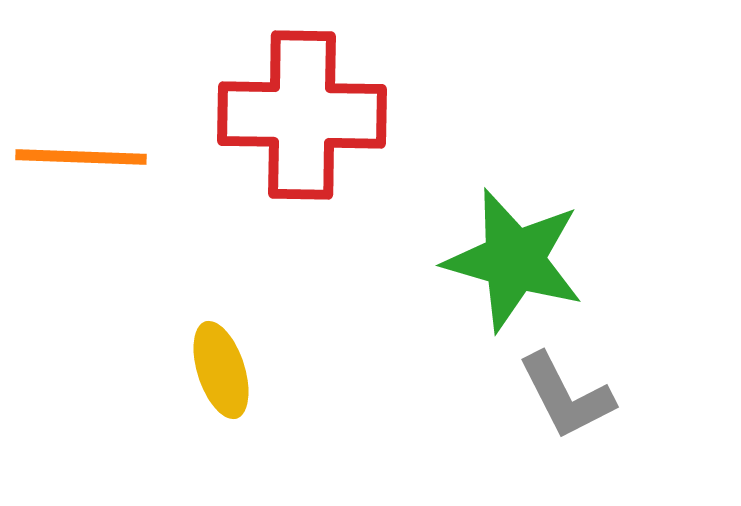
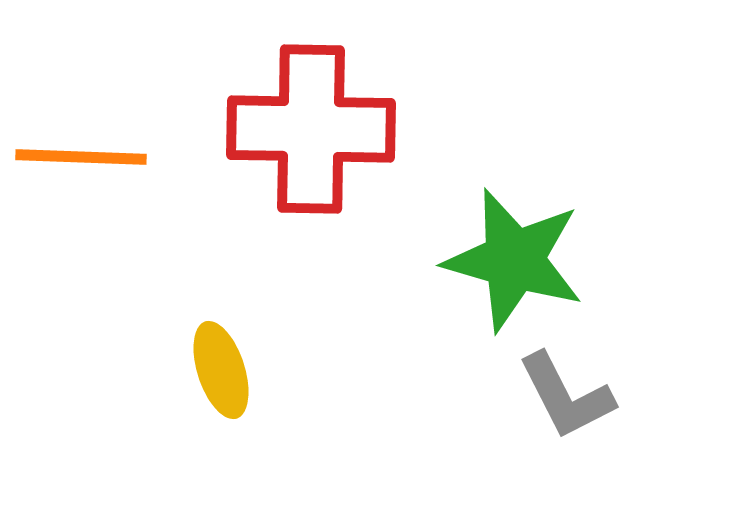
red cross: moved 9 px right, 14 px down
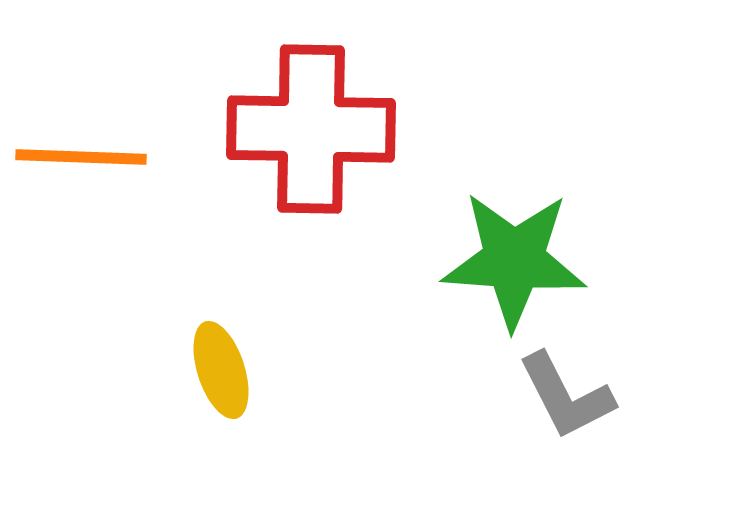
green star: rotated 12 degrees counterclockwise
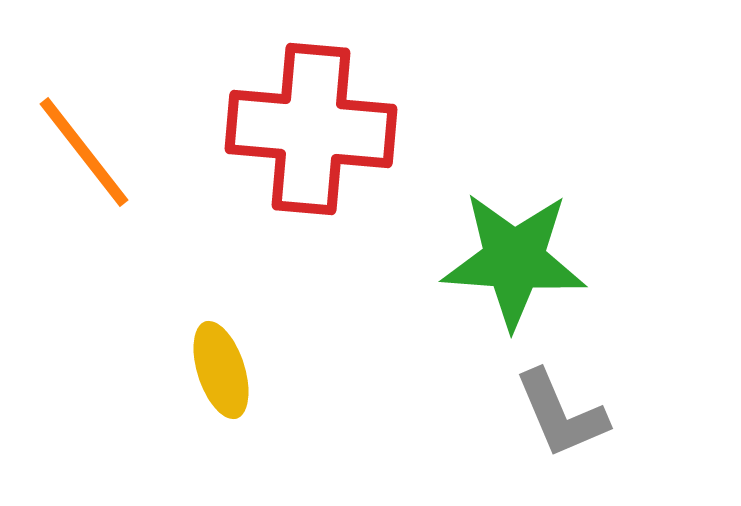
red cross: rotated 4 degrees clockwise
orange line: moved 3 px right, 5 px up; rotated 50 degrees clockwise
gray L-shape: moved 5 px left, 18 px down; rotated 4 degrees clockwise
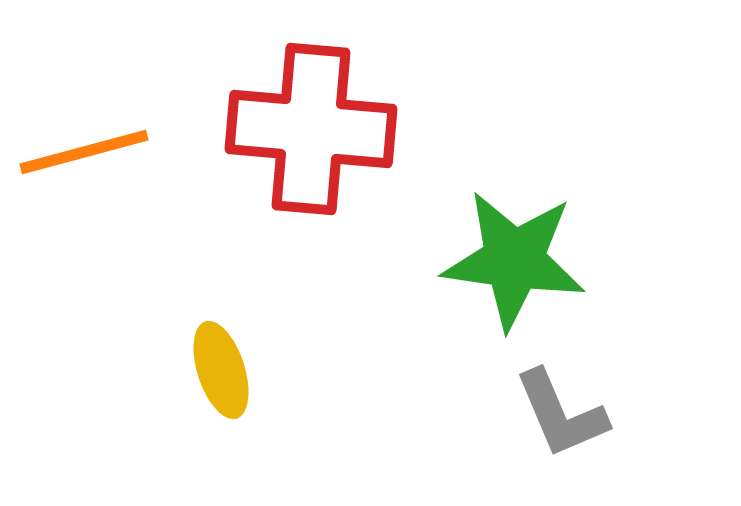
orange line: rotated 67 degrees counterclockwise
green star: rotated 4 degrees clockwise
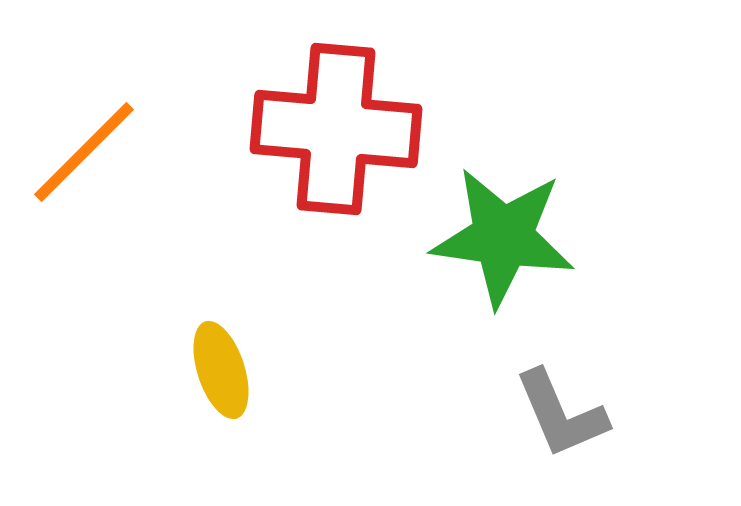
red cross: moved 25 px right
orange line: rotated 30 degrees counterclockwise
green star: moved 11 px left, 23 px up
